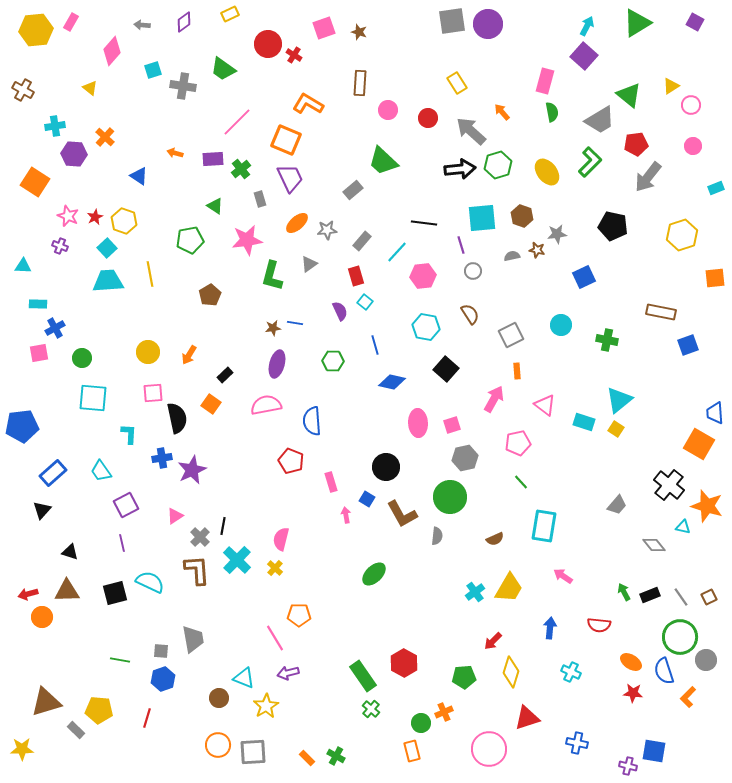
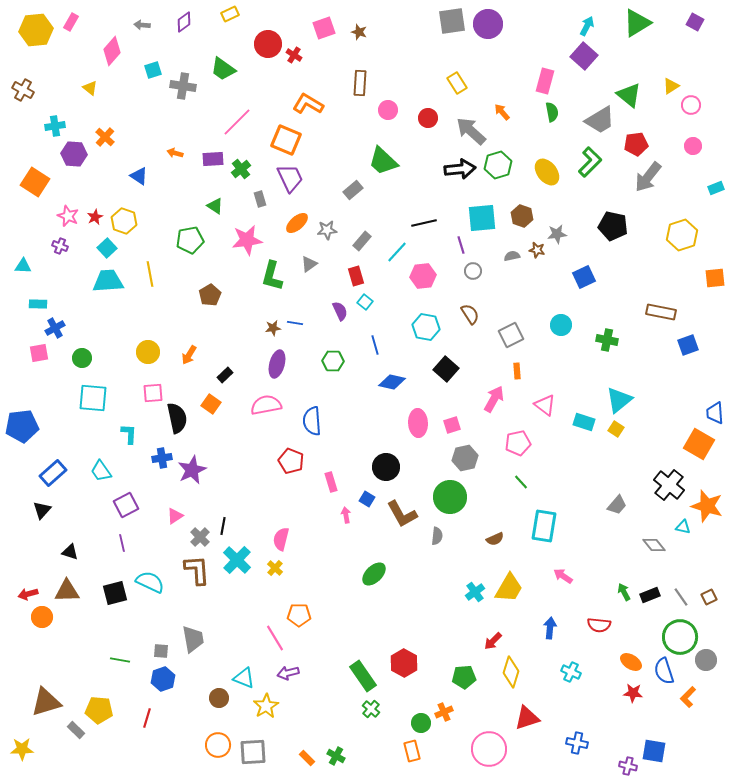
black line at (424, 223): rotated 20 degrees counterclockwise
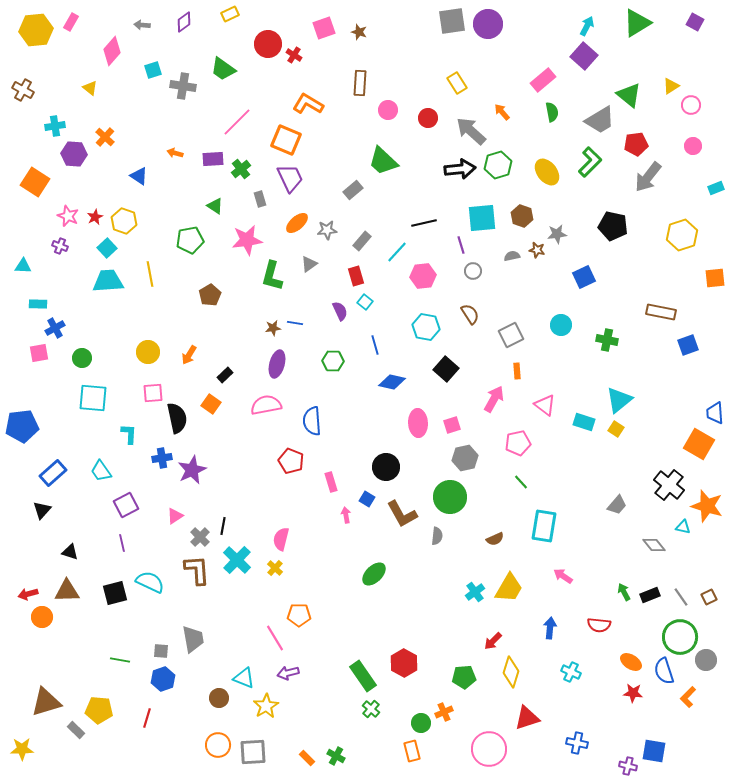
pink rectangle at (545, 81): moved 2 px left, 1 px up; rotated 35 degrees clockwise
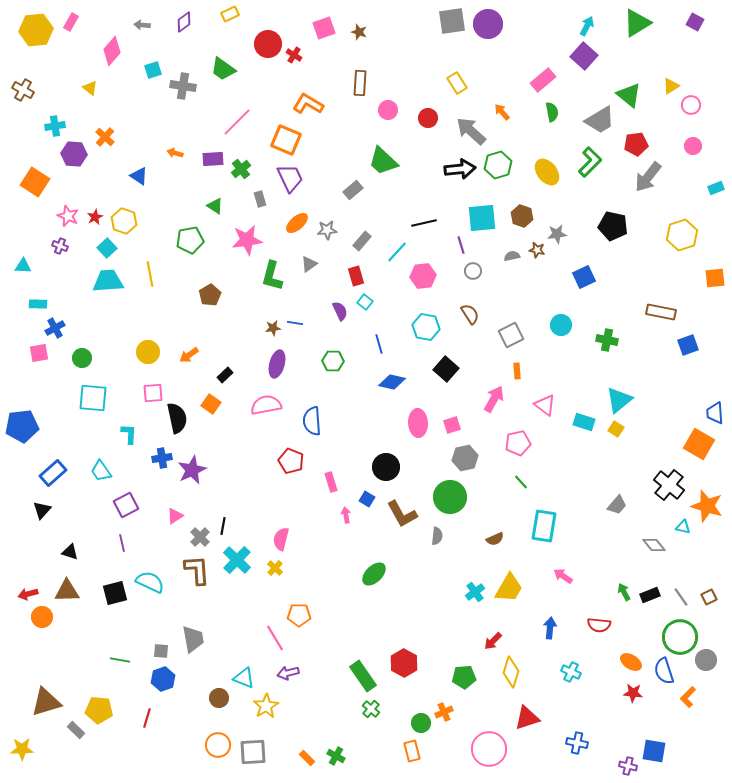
blue line at (375, 345): moved 4 px right, 1 px up
orange arrow at (189, 355): rotated 24 degrees clockwise
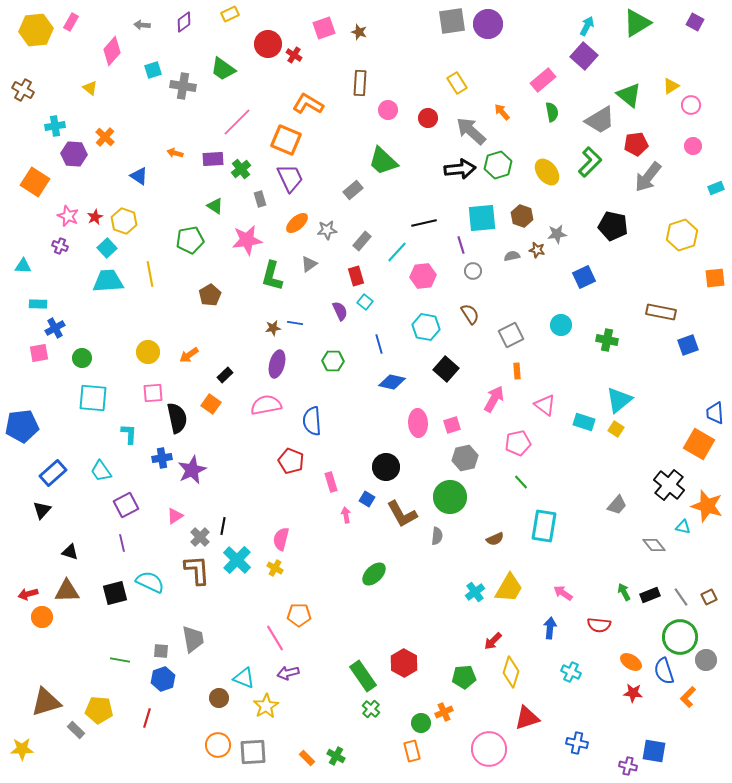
yellow cross at (275, 568): rotated 14 degrees counterclockwise
pink arrow at (563, 576): moved 17 px down
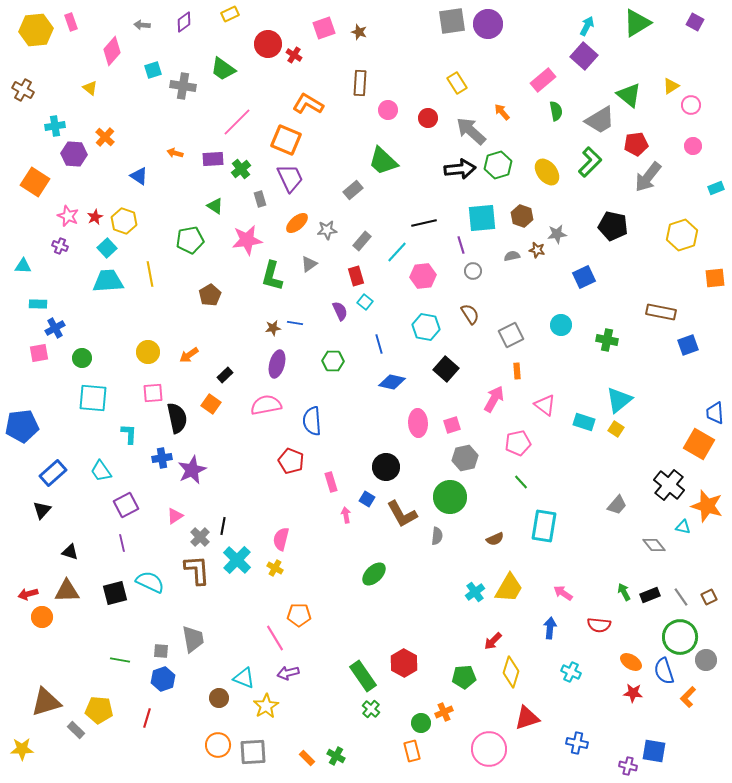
pink rectangle at (71, 22): rotated 48 degrees counterclockwise
green semicircle at (552, 112): moved 4 px right, 1 px up
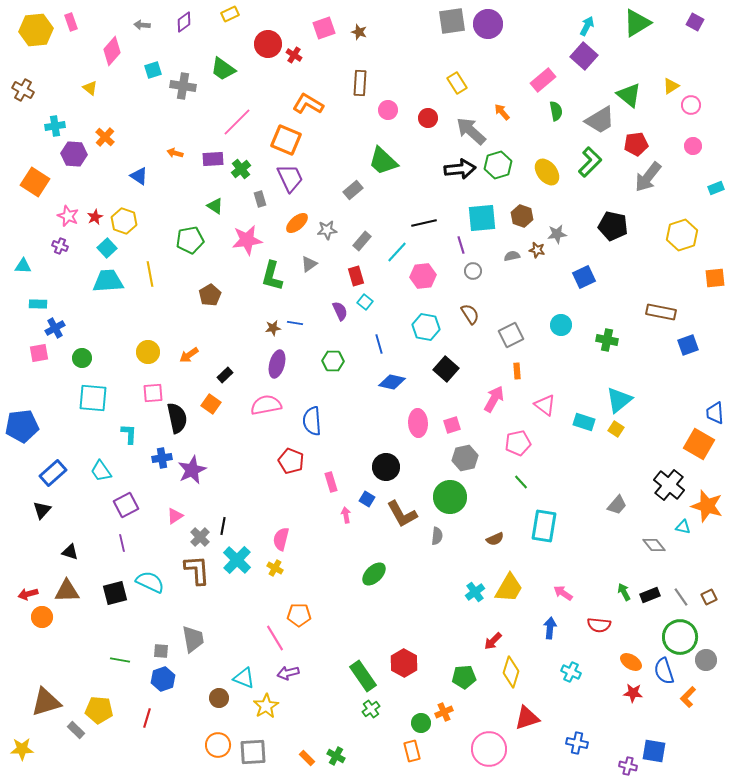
green cross at (371, 709): rotated 12 degrees clockwise
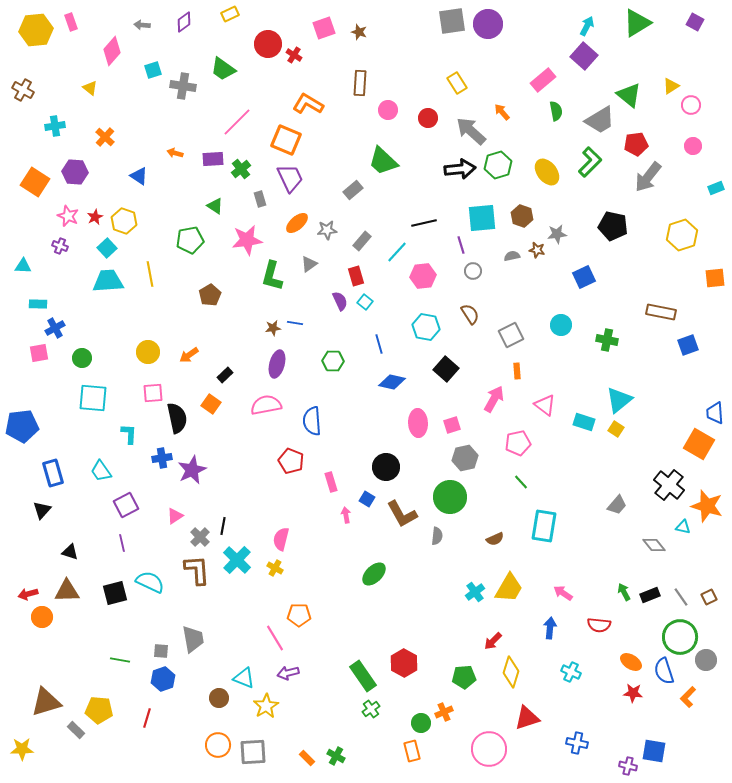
purple hexagon at (74, 154): moved 1 px right, 18 px down
purple semicircle at (340, 311): moved 10 px up
blue rectangle at (53, 473): rotated 64 degrees counterclockwise
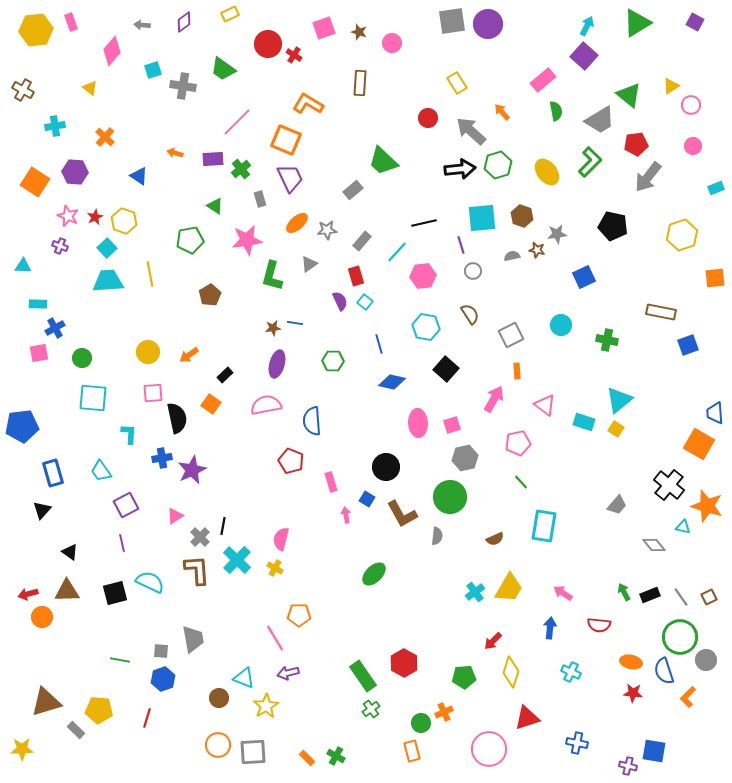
pink circle at (388, 110): moved 4 px right, 67 px up
black triangle at (70, 552): rotated 18 degrees clockwise
orange ellipse at (631, 662): rotated 20 degrees counterclockwise
